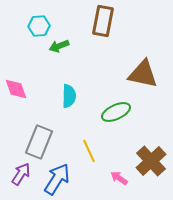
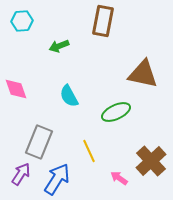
cyan hexagon: moved 17 px left, 5 px up
cyan semicircle: rotated 150 degrees clockwise
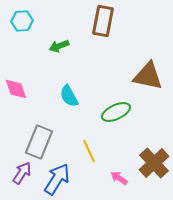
brown triangle: moved 5 px right, 2 px down
brown cross: moved 3 px right, 2 px down
purple arrow: moved 1 px right, 1 px up
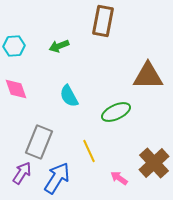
cyan hexagon: moved 8 px left, 25 px down
brown triangle: rotated 12 degrees counterclockwise
blue arrow: moved 1 px up
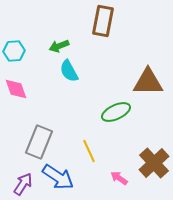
cyan hexagon: moved 5 px down
brown triangle: moved 6 px down
cyan semicircle: moved 25 px up
purple arrow: moved 1 px right, 11 px down
blue arrow: moved 1 px right, 1 px up; rotated 92 degrees clockwise
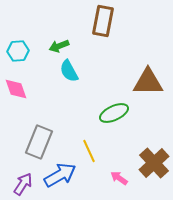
cyan hexagon: moved 4 px right
green ellipse: moved 2 px left, 1 px down
blue arrow: moved 2 px right, 2 px up; rotated 64 degrees counterclockwise
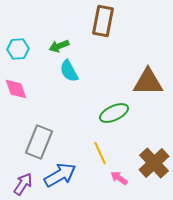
cyan hexagon: moved 2 px up
yellow line: moved 11 px right, 2 px down
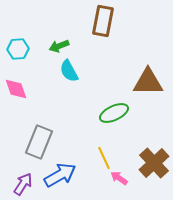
yellow line: moved 4 px right, 5 px down
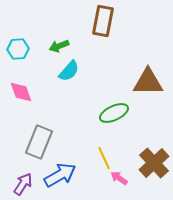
cyan semicircle: rotated 110 degrees counterclockwise
pink diamond: moved 5 px right, 3 px down
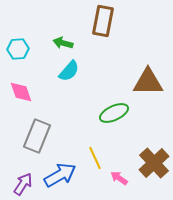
green arrow: moved 4 px right, 3 px up; rotated 36 degrees clockwise
gray rectangle: moved 2 px left, 6 px up
yellow line: moved 9 px left
